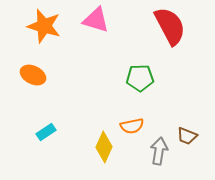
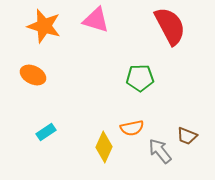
orange semicircle: moved 2 px down
gray arrow: moved 1 px right; rotated 48 degrees counterclockwise
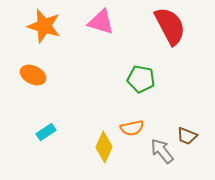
pink triangle: moved 5 px right, 2 px down
green pentagon: moved 1 px right, 1 px down; rotated 12 degrees clockwise
gray arrow: moved 2 px right
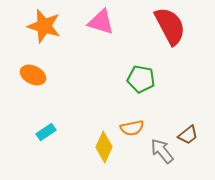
brown trapezoid: moved 1 px right, 1 px up; rotated 60 degrees counterclockwise
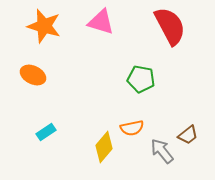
yellow diamond: rotated 16 degrees clockwise
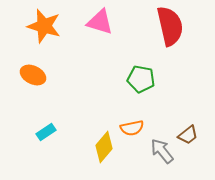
pink triangle: moved 1 px left
red semicircle: rotated 15 degrees clockwise
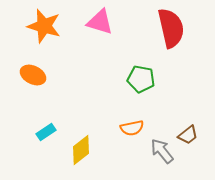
red semicircle: moved 1 px right, 2 px down
yellow diamond: moved 23 px left, 3 px down; rotated 12 degrees clockwise
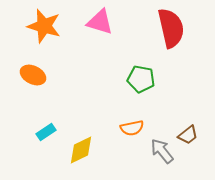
yellow diamond: rotated 12 degrees clockwise
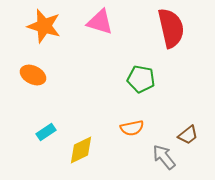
gray arrow: moved 2 px right, 6 px down
